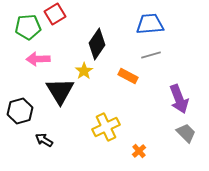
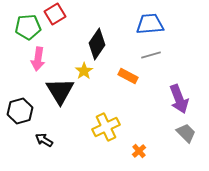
pink arrow: rotated 80 degrees counterclockwise
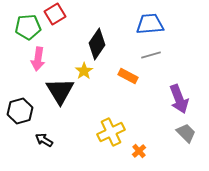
yellow cross: moved 5 px right, 5 px down
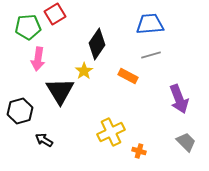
gray trapezoid: moved 9 px down
orange cross: rotated 32 degrees counterclockwise
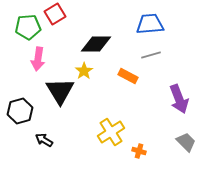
black diamond: moved 1 px left; rotated 56 degrees clockwise
yellow cross: rotated 8 degrees counterclockwise
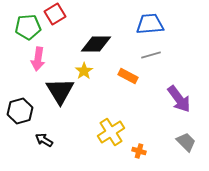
purple arrow: rotated 16 degrees counterclockwise
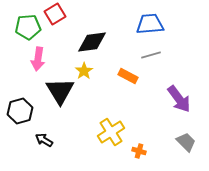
black diamond: moved 4 px left, 2 px up; rotated 8 degrees counterclockwise
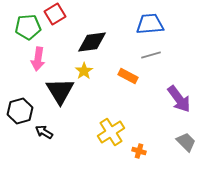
black arrow: moved 8 px up
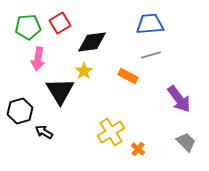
red square: moved 5 px right, 9 px down
orange cross: moved 1 px left, 2 px up; rotated 24 degrees clockwise
